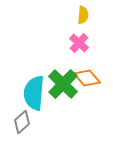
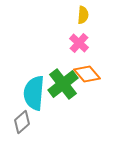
orange diamond: moved 4 px up
green cross: rotated 8 degrees clockwise
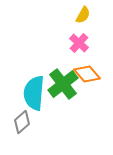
yellow semicircle: rotated 24 degrees clockwise
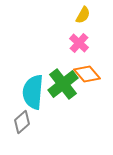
cyan semicircle: moved 1 px left, 1 px up
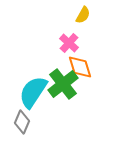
pink cross: moved 10 px left
orange diamond: moved 7 px left, 7 px up; rotated 24 degrees clockwise
cyan semicircle: rotated 28 degrees clockwise
gray diamond: rotated 25 degrees counterclockwise
